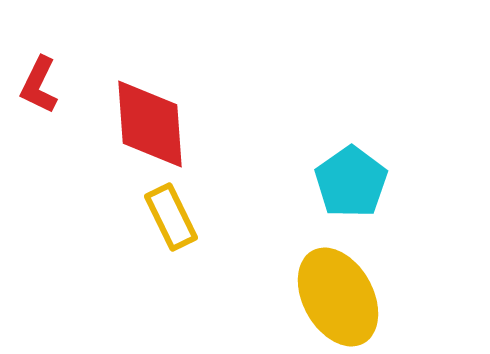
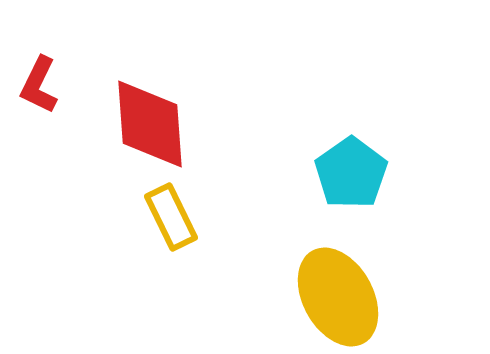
cyan pentagon: moved 9 px up
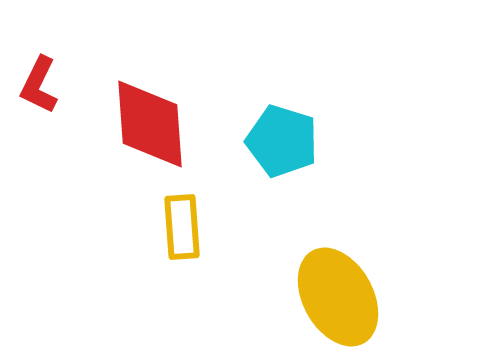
cyan pentagon: moved 69 px left, 32 px up; rotated 20 degrees counterclockwise
yellow rectangle: moved 11 px right, 10 px down; rotated 22 degrees clockwise
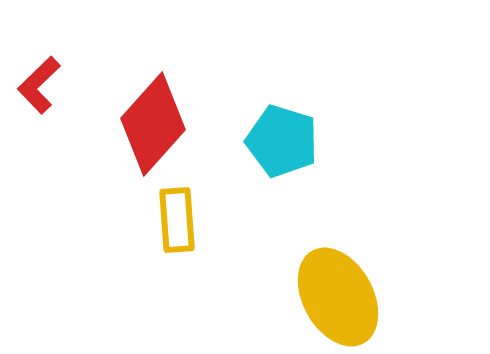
red L-shape: rotated 20 degrees clockwise
red diamond: moved 3 px right; rotated 46 degrees clockwise
yellow rectangle: moved 5 px left, 7 px up
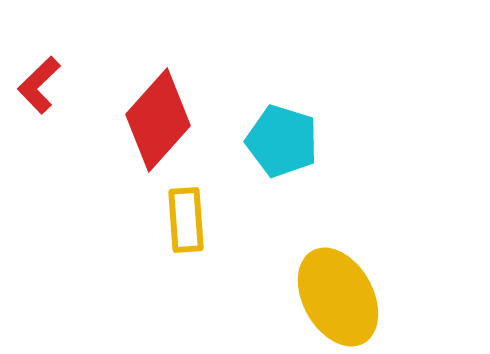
red diamond: moved 5 px right, 4 px up
yellow rectangle: moved 9 px right
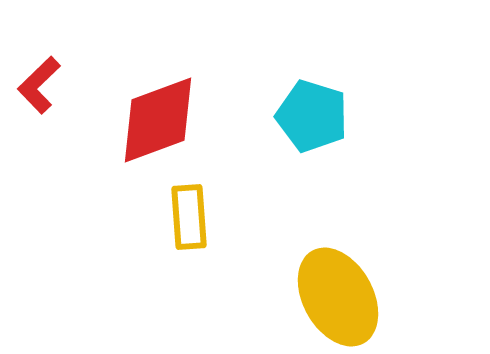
red diamond: rotated 28 degrees clockwise
cyan pentagon: moved 30 px right, 25 px up
yellow rectangle: moved 3 px right, 3 px up
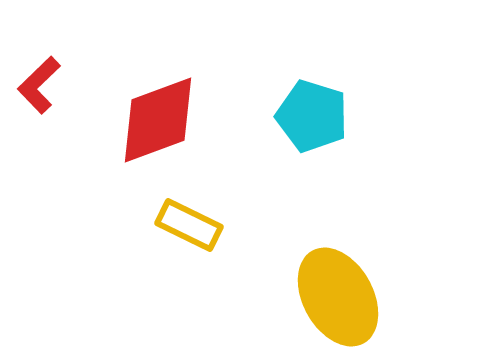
yellow rectangle: moved 8 px down; rotated 60 degrees counterclockwise
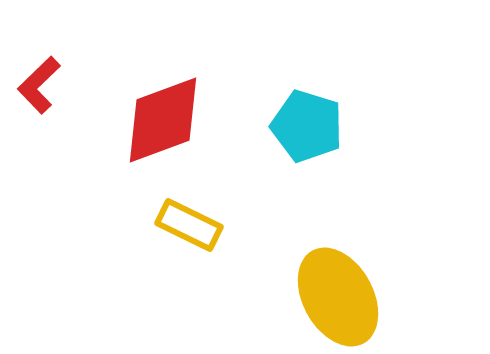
cyan pentagon: moved 5 px left, 10 px down
red diamond: moved 5 px right
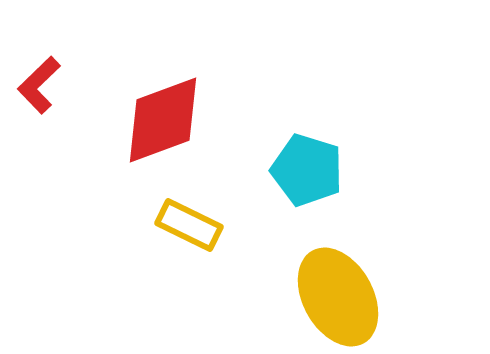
cyan pentagon: moved 44 px down
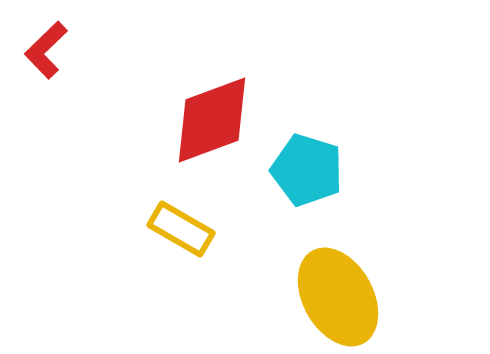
red L-shape: moved 7 px right, 35 px up
red diamond: moved 49 px right
yellow rectangle: moved 8 px left, 4 px down; rotated 4 degrees clockwise
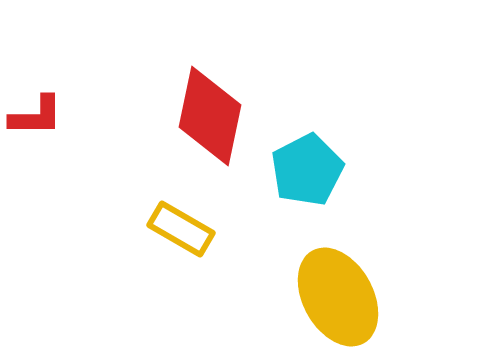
red L-shape: moved 10 px left, 66 px down; rotated 136 degrees counterclockwise
red diamond: moved 2 px left, 4 px up; rotated 58 degrees counterclockwise
cyan pentagon: rotated 28 degrees clockwise
